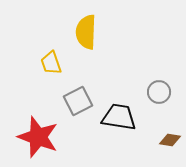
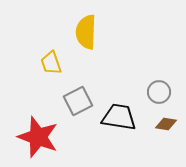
brown diamond: moved 4 px left, 16 px up
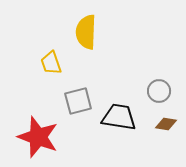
gray circle: moved 1 px up
gray square: rotated 12 degrees clockwise
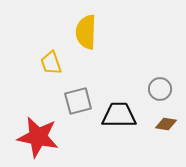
gray circle: moved 1 px right, 2 px up
black trapezoid: moved 2 px up; rotated 9 degrees counterclockwise
red star: rotated 9 degrees counterclockwise
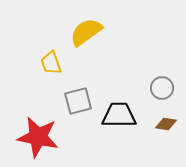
yellow semicircle: rotated 52 degrees clockwise
gray circle: moved 2 px right, 1 px up
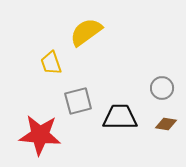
black trapezoid: moved 1 px right, 2 px down
red star: moved 2 px right, 2 px up; rotated 6 degrees counterclockwise
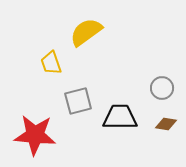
red star: moved 5 px left
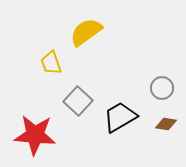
gray square: rotated 32 degrees counterclockwise
black trapezoid: rotated 30 degrees counterclockwise
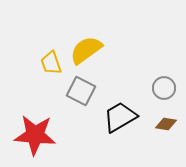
yellow semicircle: moved 18 px down
gray circle: moved 2 px right
gray square: moved 3 px right, 10 px up; rotated 16 degrees counterclockwise
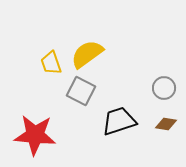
yellow semicircle: moved 1 px right, 4 px down
black trapezoid: moved 1 px left, 4 px down; rotated 12 degrees clockwise
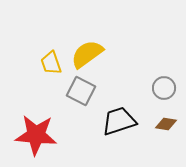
red star: moved 1 px right
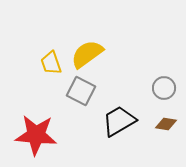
black trapezoid: rotated 12 degrees counterclockwise
